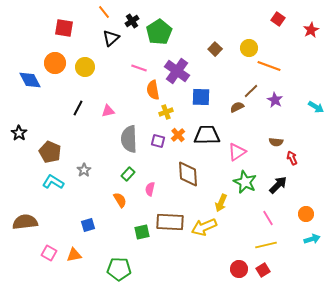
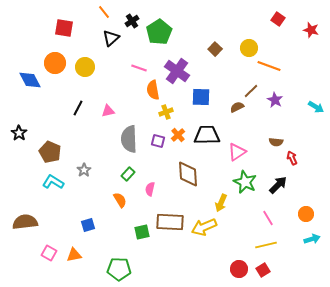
red star at (311, 30): rotated 28 degrees counterclockwise
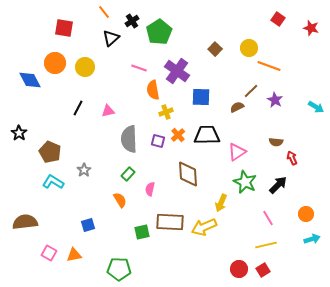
red star at (311, 30): moved 2 px up
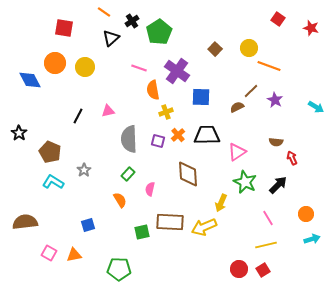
orange line at (104, 12): rotated 16 degrees counterclockwise
black line at (78, 108): moved 8 px down
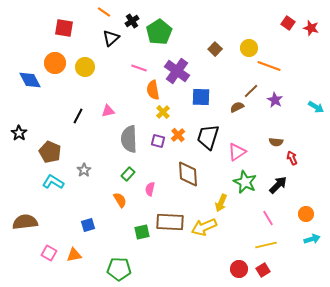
red square at (278, 19): moved 10 px right, 4 px down
yellow cross at (166, 112): moved 3 px left; rotated 24 degrees counterclockwise
black trapezoid at (207, 135): moved 1 px right, 2 px down; rotated 72 degrees counterclockwise
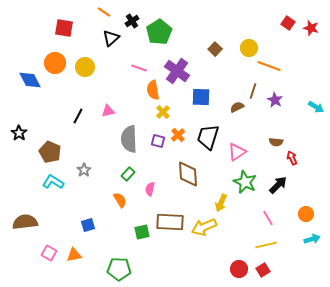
brown line at (251, 91): moved 2 px right; rotated 28 degrees counterclockwise
